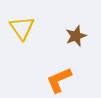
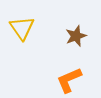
orange L-shape: moved 10 px right
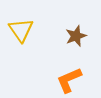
yellow triangle: moved 1 px left, 2 px down
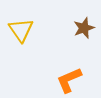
brown star: moved 8 px right, 8 px up
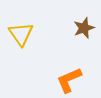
yellow triangle: moved 4 px down
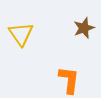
orange L-shape: rotated 120 degrees clockwise
